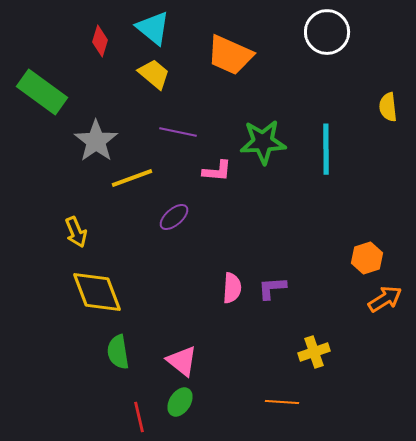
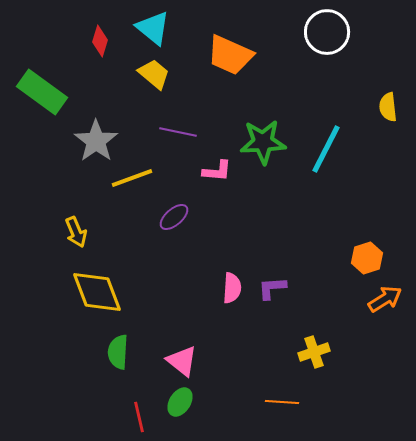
cyan line: rotated 27 degrees clockwise
green semicircle: rotated 12 degrees clockwise
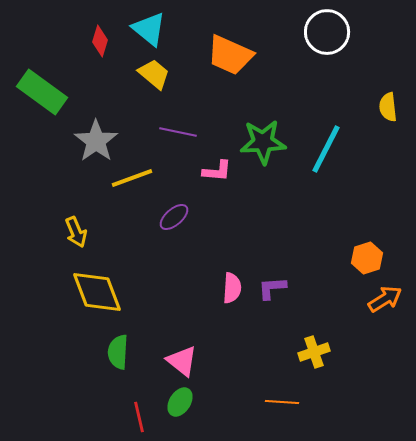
cyan triangle: moved 4 px left, 1 px down
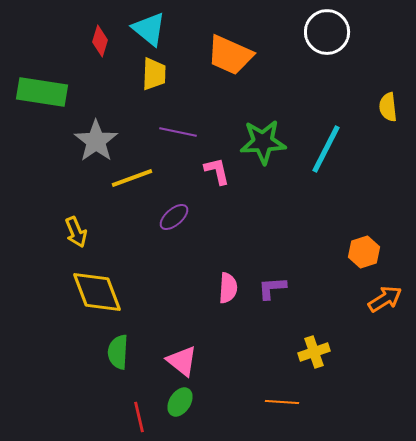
yellow trapezoid: rotated 52 degrees clockwise
green rectangle: rotated 27 degrees counterclockwise
pink L-shape: rotated 108 degrees counterclockwise
orange hexagon: moved 3 px left, 6 px up
pink semicircle: moved 4 px left
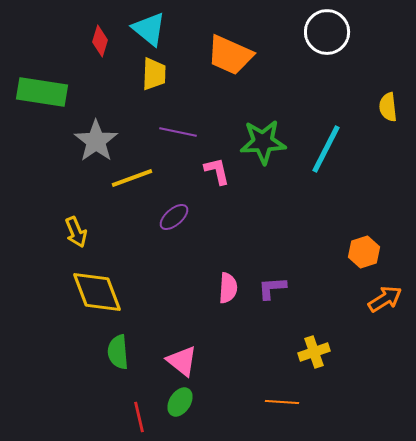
green semicircle: rotated 8 degrees counterclockwise
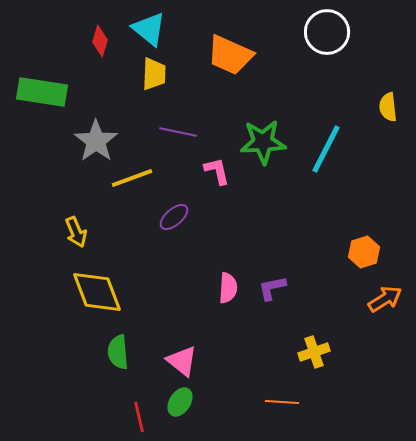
purple L-shape: rotated 8 degrees counterclockwise
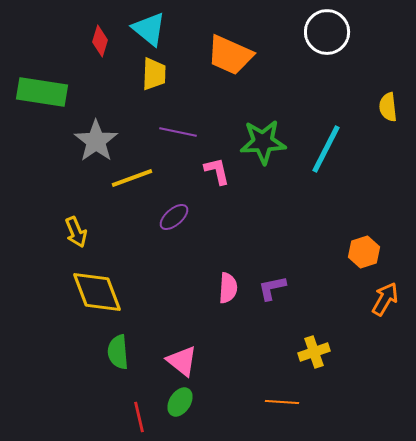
orange arrow: rotated 28 degrees counterclockwise
